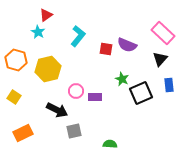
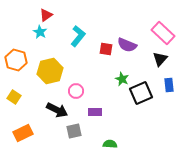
cyan star: moved 2 px right
yellow hexagon: moved 2 px right, 2 px down
purple rectangle: moved 15 px down
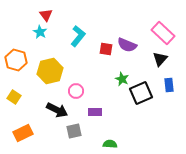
red triangle: rotated 32 degrees counterclockwise
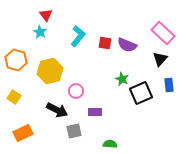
red square: moved 1 px left, 6 px up
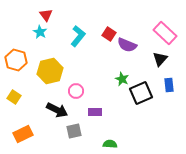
pink rectangle: moved 2 px right
red square: moved 4 px right, 9 px up; rotated 24 degrees clockwise
orange rectangle: moved 1 px down
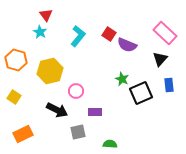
gray square: moved 4 px right, 1 px down
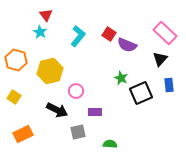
green star: moved 1 px left, 1 px up
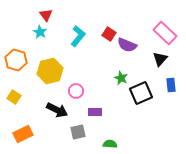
blue rectangle: moved 2 px right
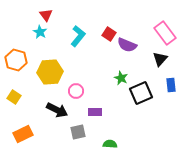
pink rectangle: rotated 10 degrees clockwise
yellow hexagon: moved 1 px down; rotated 10 degrees clockwise
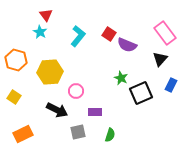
blue rectangle: rotated 32 degrees clockwise
green semicircle: moved 9 px up; rotated 104 degrees clockwise
